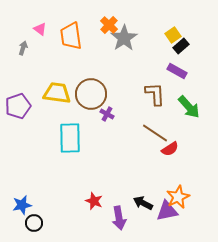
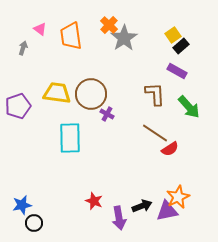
black arrow: moved 1 px left, 3 px down; rotated 132 degrees clockwise
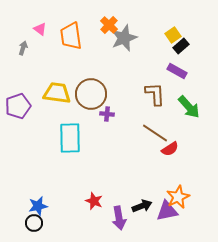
gray star: rotated 12 degrees clockwise
purple cross: rotated 24 degrees counterclockwise
blue star: moved 16 px right, 1 px down
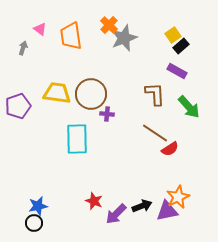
cyan rectangle: moved 7 px right, 1 px down
purple arrow: moved 3 px left, 4 px up; rotated 55 degrees clockwise
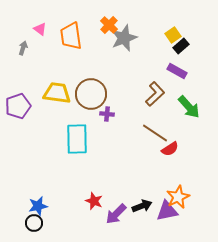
brown L-shape: rotated 50 degrees clockwise
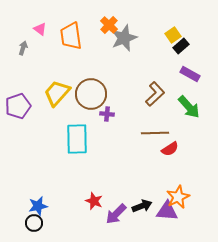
purple rectangle: moved 13 px right, 3 px down
yellow trapezoid: rotated 56 degrees counterclockwise
brown line: rotated 36 degrees counterclockwise
purple triangle: rotated 15 degrees clockwise
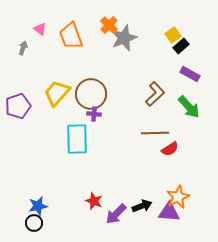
orange trapezoid: rotated 12 degrees counterclockwise
purple cross: moved 13 px left
purple triangle: moved 2 px right, 1 px down
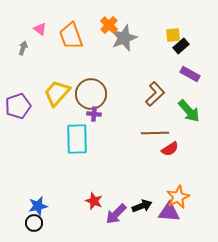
yellow square: rotated 28 degrees clockwise
green arrow: moved 4 px down
